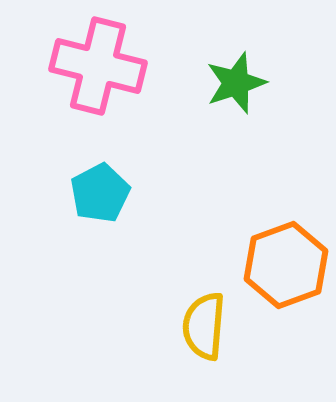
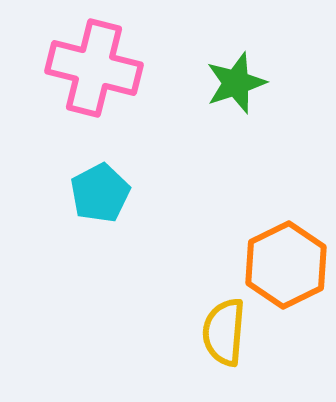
pink cross: moved 4 px left, 2 px down
orange hexagon: rotated 6 degrees counterclockwise
yellow semicircle: moved 20 px right, 6 px down
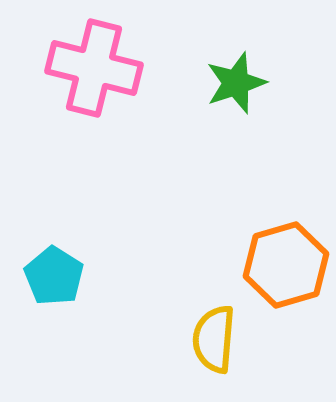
cyan pentagon: moved 46 px left, 83 px down; rotated 12 degrees counterclockwise
orange hexagon: rotated 10 degrees clockwise
yellow semicircle: moved 10 px left, 7 px down
